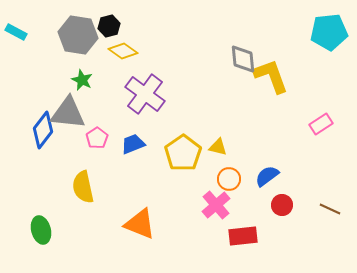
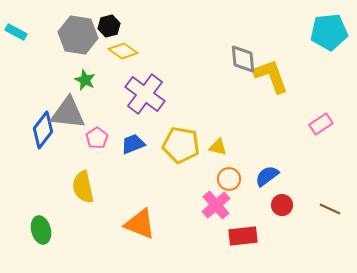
green star: moved 3 px right
yellow pentagon: moved 2 px left, 8 px up; rotated 27 degrees counterclockwise
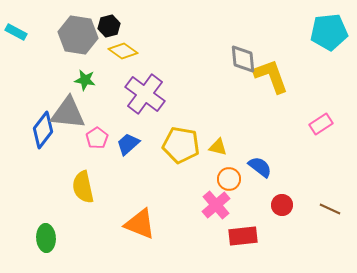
green star: rotated 15 degrees counterclockwise
blue trapezoid: moved 5 px left; rotated 20 degrees counterclockwise
blue semicircle: moved 7 px left, 9 px up; rotated 75 degrees clockwise
green ellipse: moved 5 px right, 8 px down; rotated 12 degrees clockwise
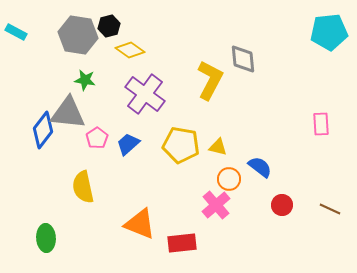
yellow diamond: moved 7 px right, 1 px up
yellow L-shape: moved 61 px left, 4 px down; rotated 48 degrees clockwise
pink rectangle: rotated 60 degrees counterclockwise
red rectangle: moved 61 px left, 7 px down
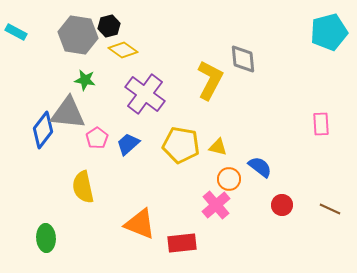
cyan pentagon: rotated 9 degrees counterclockwise
yellow diamond: moved 7 px left
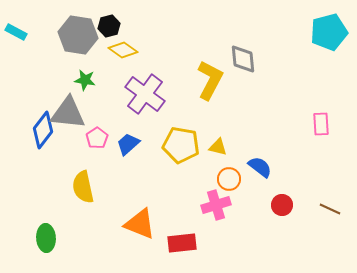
pink cross: rotated 24 degrees clockwise
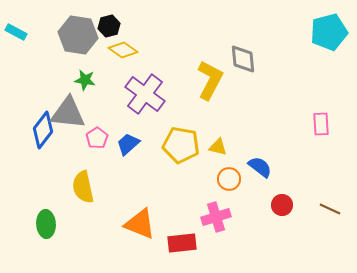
pink cross: moved 12 px down
green ellipse: moved 14 px up
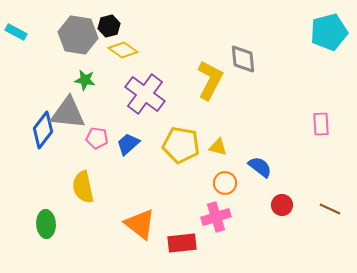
pink pentagon: rotated 30 degrees counterclockwise
orange circle: moved 4 px left, 4 px down
orange triangle: rotated 16 degrees clockwise
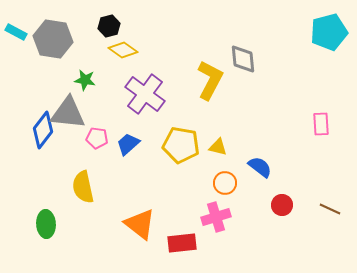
gray hexagon: moved 25 px left, 4 px down
